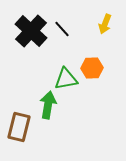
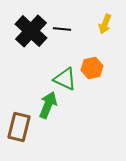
black line: rotated 42 degrees counterclockwise
orange hexagon: rotated 10 degrees counterclockwise
green triangle: moved 1 px left; rotated 35 degrees clockwise
green arrow: rotated 12 degrees clockwise
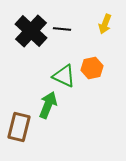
green triangle: moved 1 px left, 3 px up
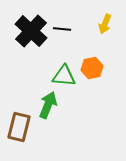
green triangle: rotated 20 degrees counterclockwise
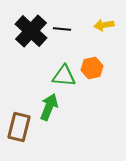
yellow arrow: moved 1 px left, 1 px down; rotated 60 degrees clockwise
green arrow: moved 1 px right, 2 px down
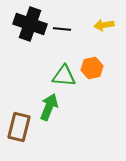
black cross: moved 1 px left, 7 px up; rotated 24 degrees counterclockwise
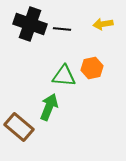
yellow arrow: moved 1 px left, 1 px up
brown rectangle: rotated 64 degrees counterclockwise
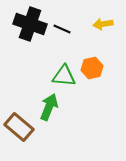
black line: rotated 18 degrees clockwise
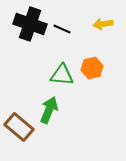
green triangle: moved 2 px left, 1 px up
green arrow: moved 3 px down
